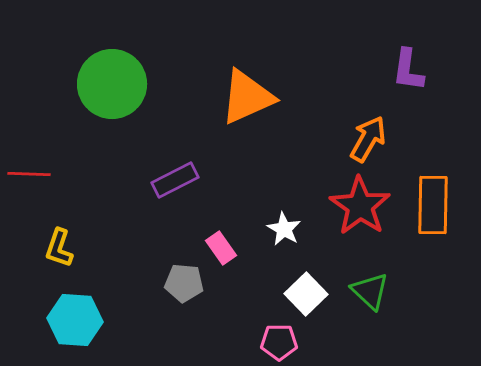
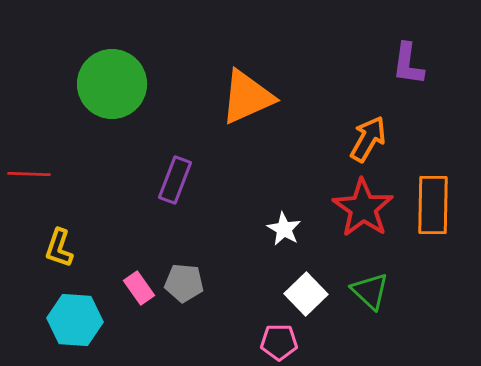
purple L-shape: moved 6 px up
purple rectangle: rotated 42 degrees counterclockwise
red star: moved 3 px right, 2 px down
pink rectangle: moved 82 px left, 40 px down
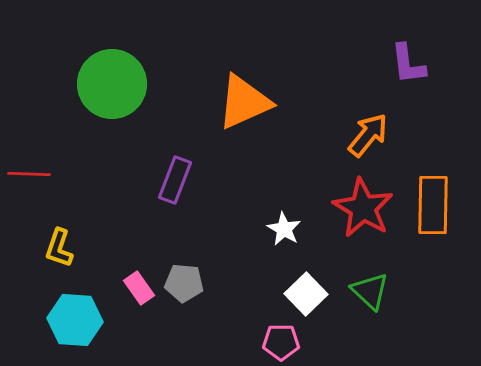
purple L-shape: rotated 15 degrees counterclockwise
orange triangle: moved 3 px left, 5 px down
orange arrow: moved 4 px up; rotated 9 degrees clockwise
red star: rotated 4 degrees counterclockwise
pink pentagon: moved 2 px right
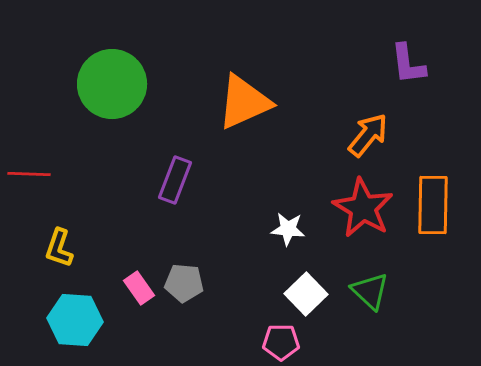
white star: moved 4 px right; rotated 24 degrees counterclockwise
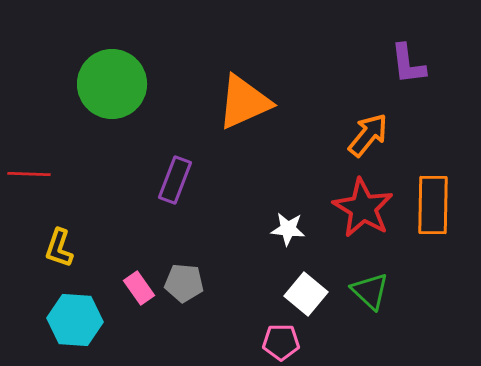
white square: rotated 6 degrees counterclockwise
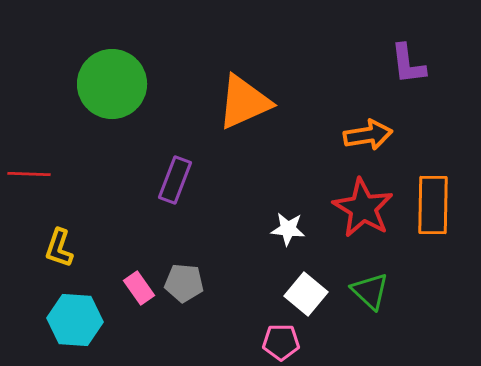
orange arrow: rotated 42 degrees clockwise
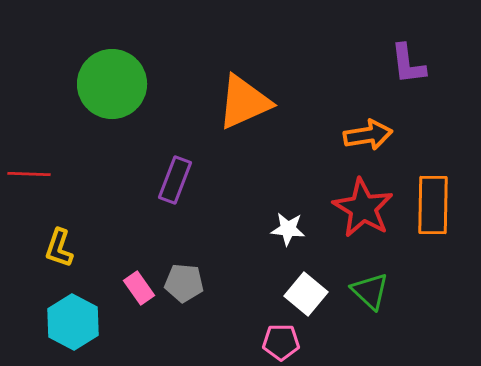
cyan hexagon: moved 2 px left, 2 px down; rotated 24 degrees clockwise
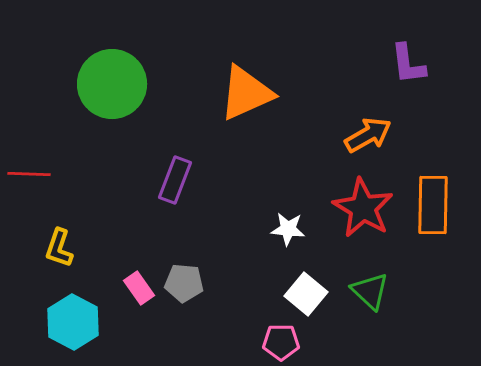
orange triangle: moved 2 px right, 9 px up
orange arrow: rotated 21 degrees counterclockwise
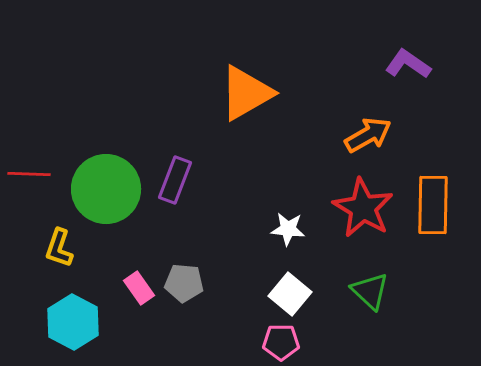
purple L-shape: rotated 132 degrees clockwise
green circle: moved 6 px left, 105 px down
orange triangle: rotated 6 degrees counterclockwise
white square: moved 16 px left
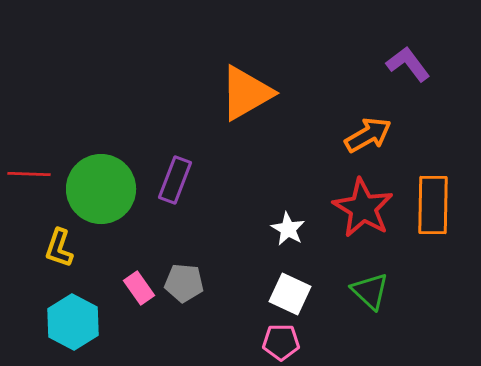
purple L-shape: rotated 18 degrees clockwise
green circle: moved 5 px left
white star: rotated 24 degrees clockwise
white square: rotated 15 degrees counterclockwise
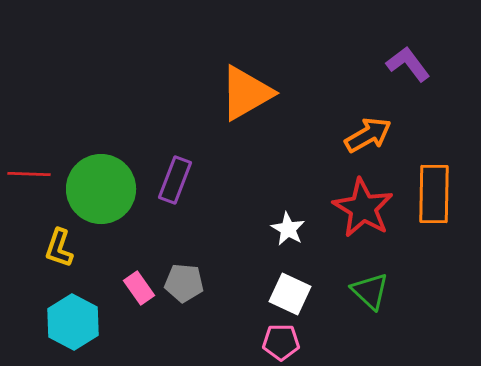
orange rectangle: moved 1 px right, 11 px up
